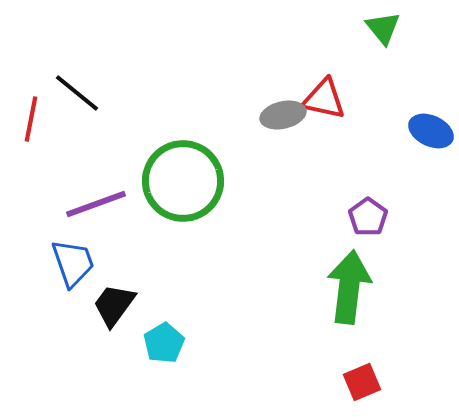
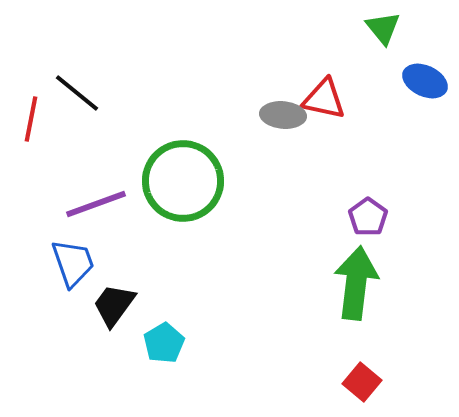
gray ellipse: rotated 18 degrees clockwise
blue ellipse: moved 6 px left, 50 px up
green arrow: moved 7 px right, 4 px up
red square: rotated 27 degrees counterclockwise
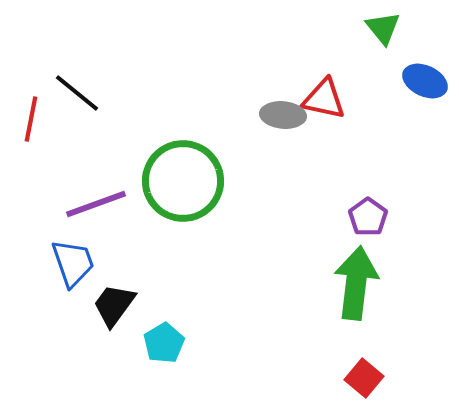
red square: moved 2 px right, 4 px up
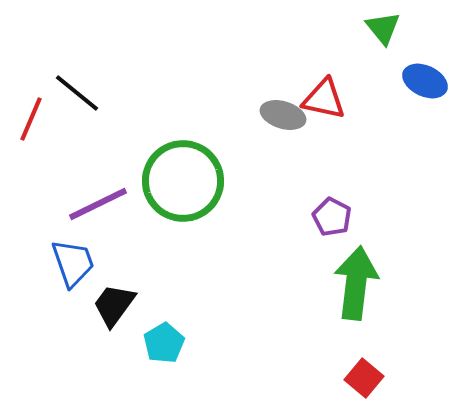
gray ellipse: rotated 12 degrees clockwise
red line: rotated 12 degrees clockwise
purple line: moved 2 px right; rotated 6 degrees counterclockwise
purple pentagon: moved 36 px left; rotated 9 degrees counterclockwise
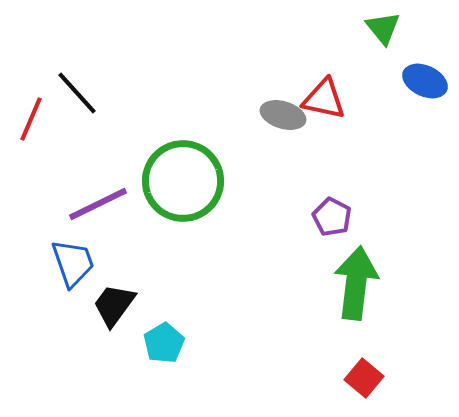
black line: rotated 9 degrees clockwise
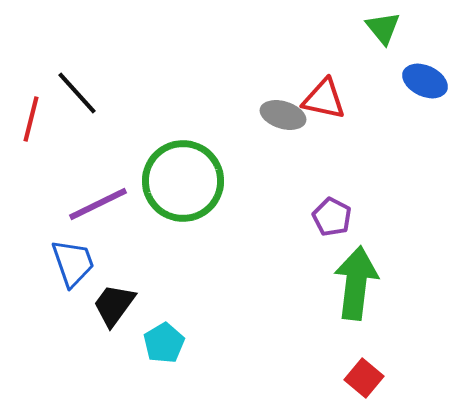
red line: rotated 9 degrees counterclockwise
